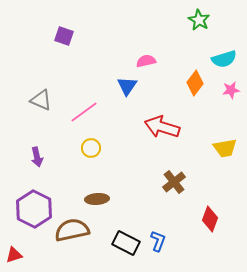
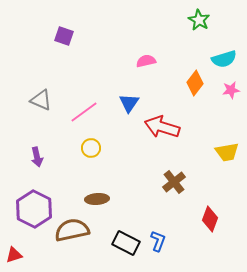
blue triangle: moved 2 px right, 17 px down
yellow trapezoid: moved 2 px right, 4 px down
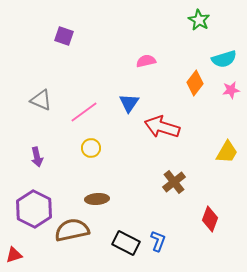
yellow trapezoid: rotated 50 degrees counterclockwise
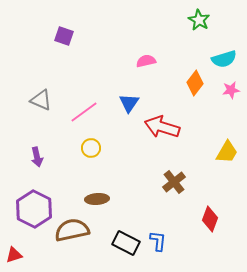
blue L-shape: rotated 15 degrees counterclockwise
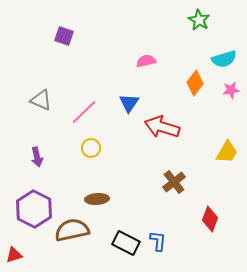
pink line: rotated 8 degrees counterclockwise
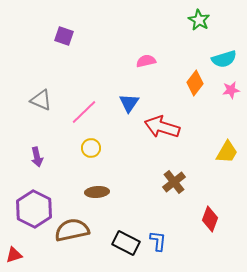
brown ellipse: moved 7 px up
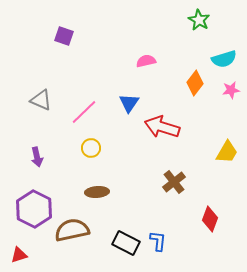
red triangle: moved 5 px right
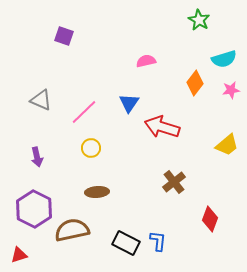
yellow trapezoid: moved 7 px up; rotated 20 degrees clockwise
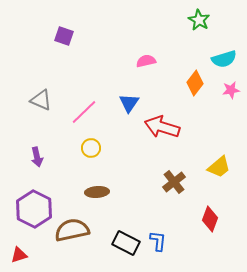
yellow trapezoid: moved 8 px left, 22 px down
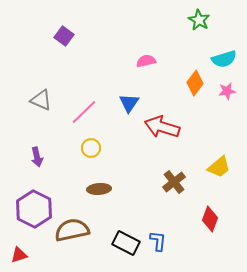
purple square: rotated 18 degrees clockwise
pink star: moved 4 px left, 1 px down
brown ellipse: moved 2 px right, 3 px up
